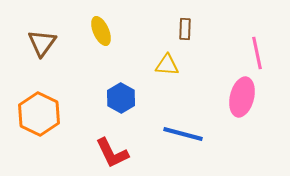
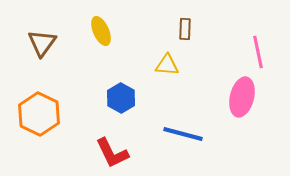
pink line: moved 1 px right, 1 px up
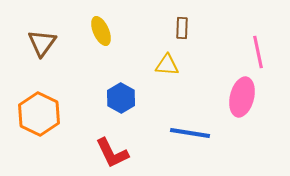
brown rectangle: moved 3 px left, 1 px up
blue line: moved 7 px right, 1 px up; rotated 6 degrees counterclockwise
